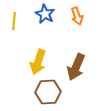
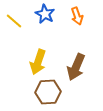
yellow line: rotated 54 degrees counterclockwise
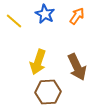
orange arrow: rotated 126 degrees counterclockwise
brown arrow: moved 1 px right; rotated 48 degrees counterclockwise
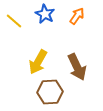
yellow arrow: rotated 10 degrees clockwise
brown hexagon: moved 2 px right
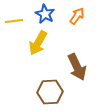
yellow line: rotated 48 degrees counterclockwise
yellow arrow: moved 19 px up
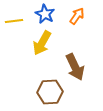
yellow arrow: moved 4 px right
brown arrow: moved 2 px left
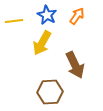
blue star: moved 2 px right, 1 px down
brown arrow: moved 2 px up
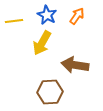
brown arrow: rotated 124 degrees clockwise
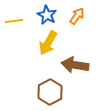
yellow arrow: moved 6 px right
brown hexagon: rotated 25 degrees counterclockwise
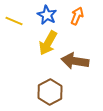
orange arrow: rotated 12 degrees counterclockwise
yellow line: rotated 30 degrees clockwise
brown arrow: moved 4 px up
